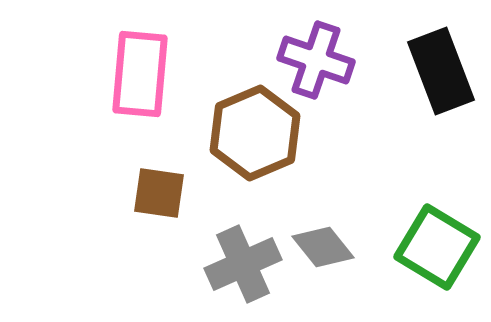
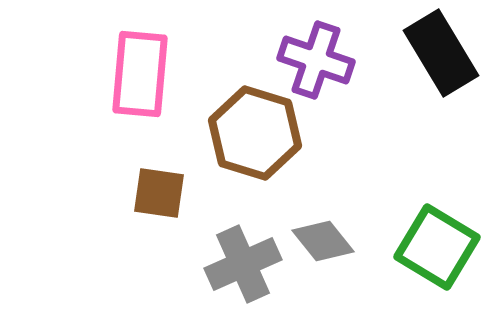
black rectangle: moved 18 px up; rotated 10 degrees counterclockwise
brown hexagon: rotated 20 degrees counterclockwise
gray diamond: moved 6 px up
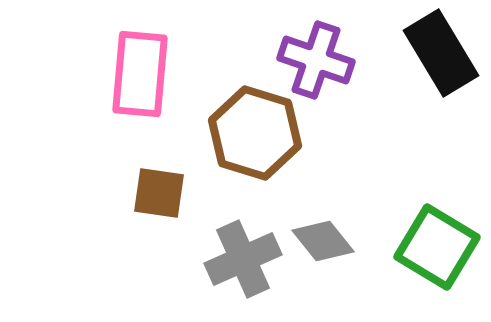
gray cross: moved 5 px up
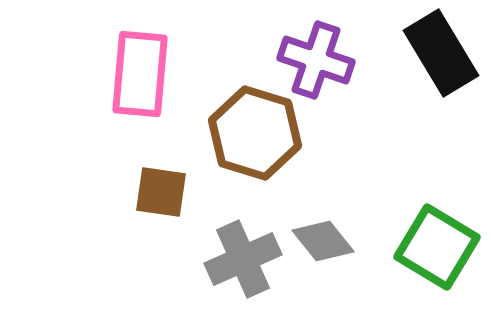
brown square: moved 2 px right, 1 px up
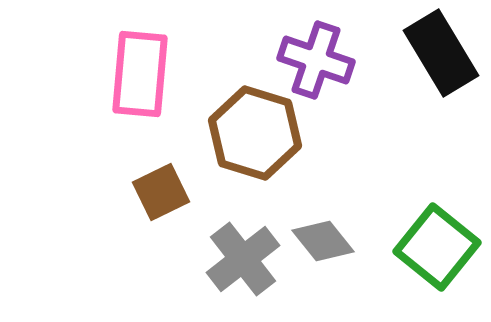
brown square: rotated 34 degrees counterclockwise
green square: rotated 8 degrees clockwise
gray cross: rotated 14 degrees counterclockwise
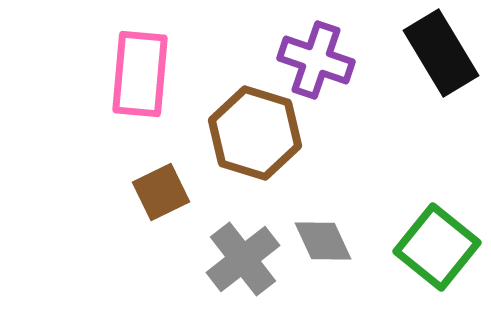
gray diamond: rotated 14 degrees clockwise
